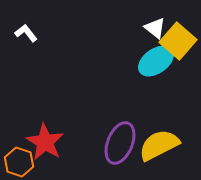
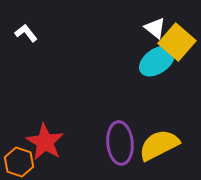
yellow square: moved 1 px left, 1 px down
cyan ellipse: moved 1 px right
purple ellipse: rotated 27 degrees counterclockwise
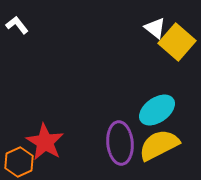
white L-shape: moved 9 px left, 8 px up
cyan ellipse: moved 49 px down
orange hexagon: rotated 16 degrees clockwise
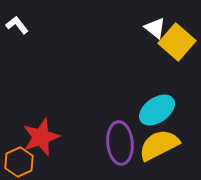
red star: moved 4 px left, 5 px up; rotated 21 degrees clockwise
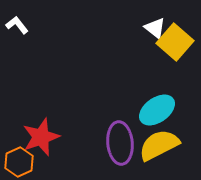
yellow square: moved 2 px left
